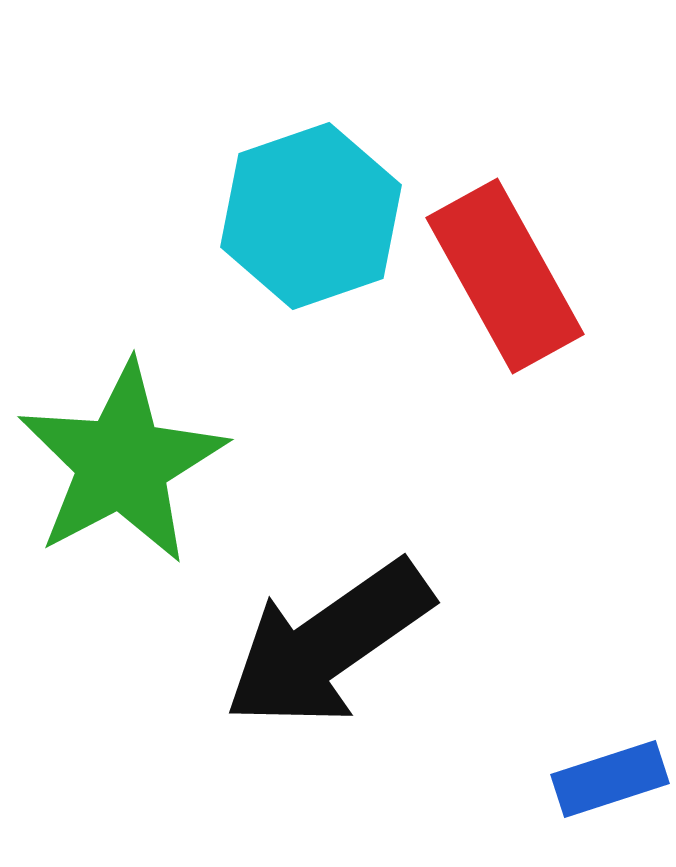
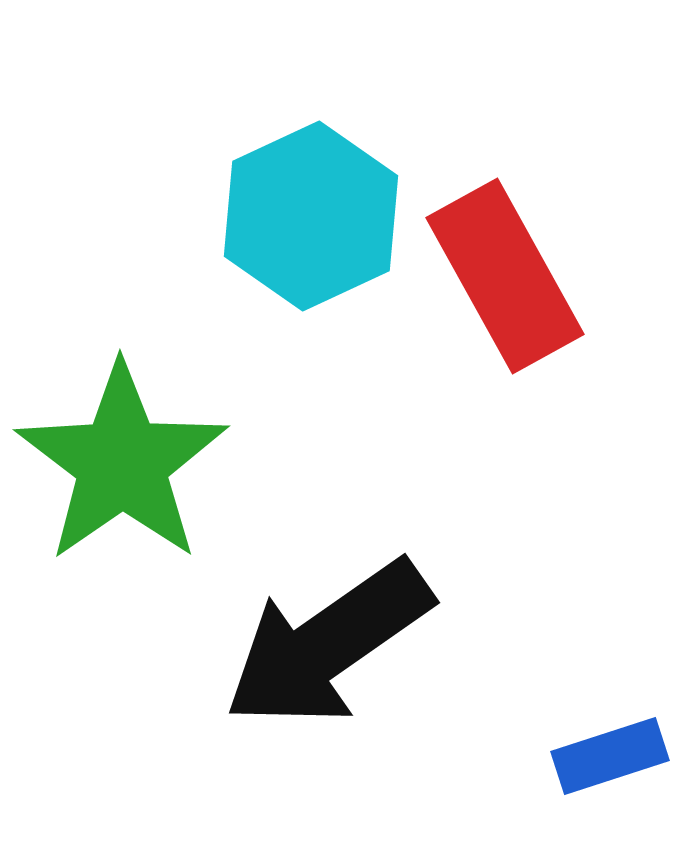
cyan hexagon: rotated 6 degrees counterclockwise
green star: rotated 7 degrees counterclockwise
blue rectangle: moved 23 px up
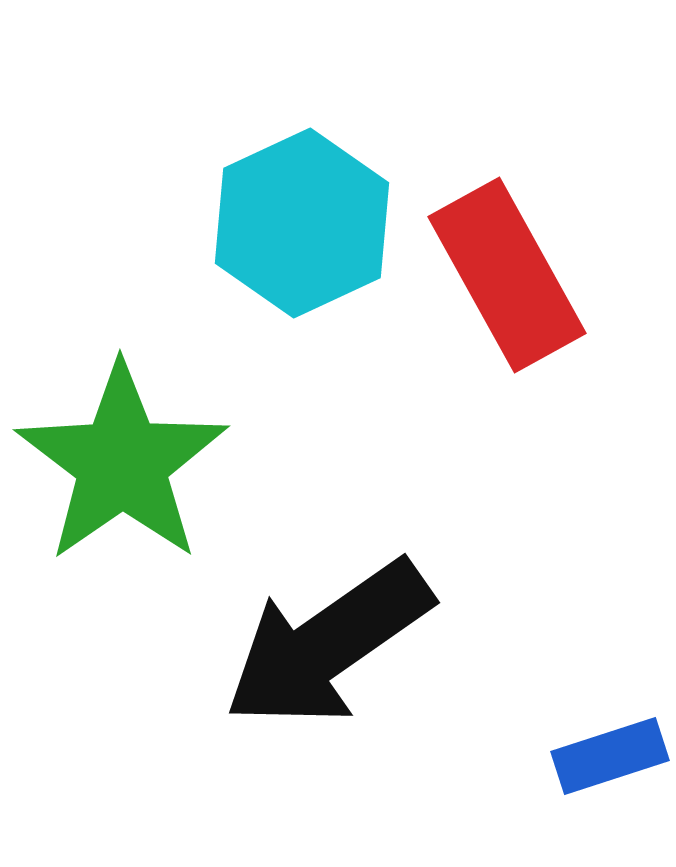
cyan hexagon: moved 9 px left, 7 px down
red rectangle: moved 2 px right, 1 px up
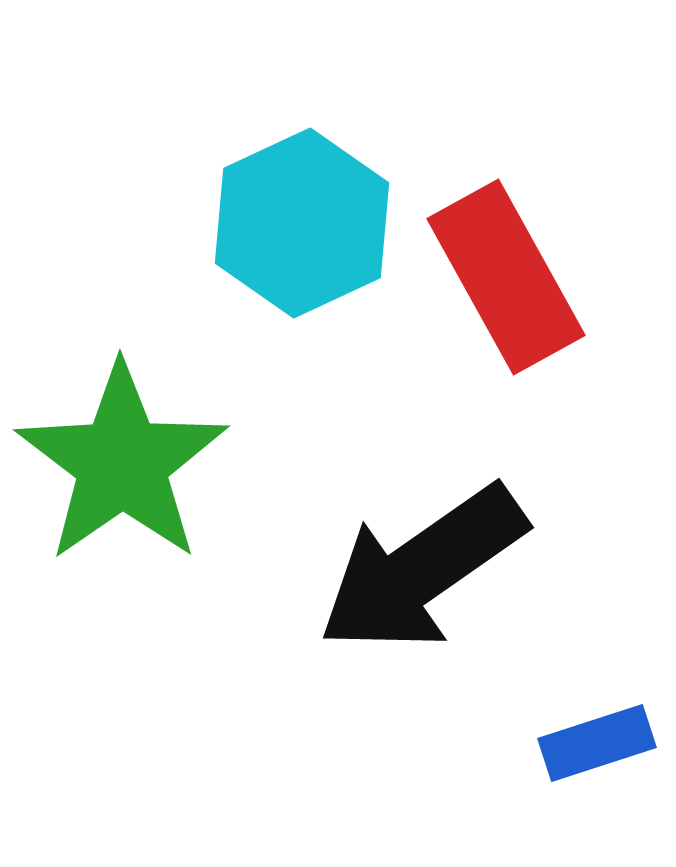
red rectangle: moved 1 px left, 2 px down
black arrow: moved 94 px right, 75 px up
blue rectangle: moved 13 px left, 13 px up
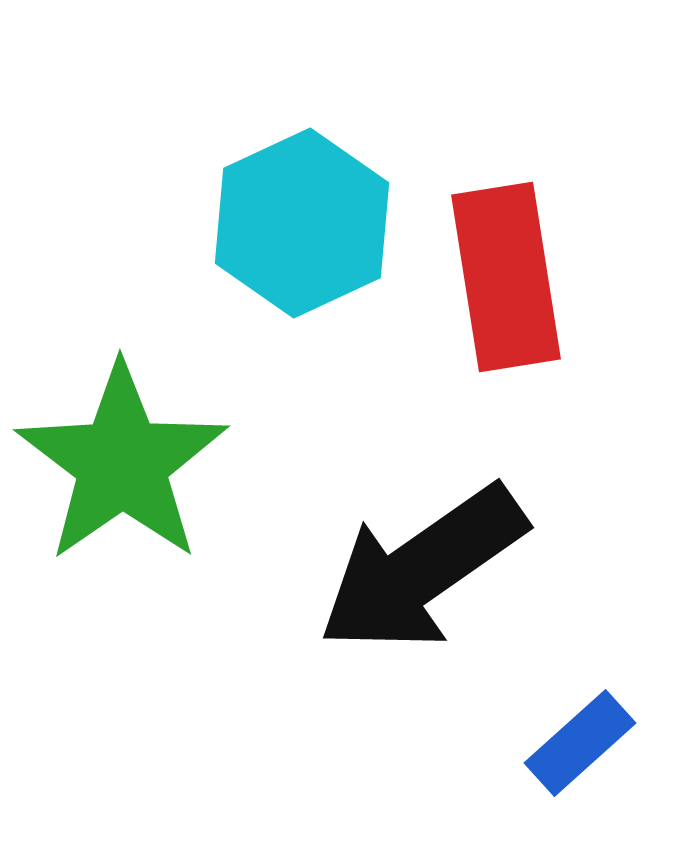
red rectangle: rotated 20 degrees clockwise
blue rectangle: moved 17 px left; rotated 24 degrees counterclockwise
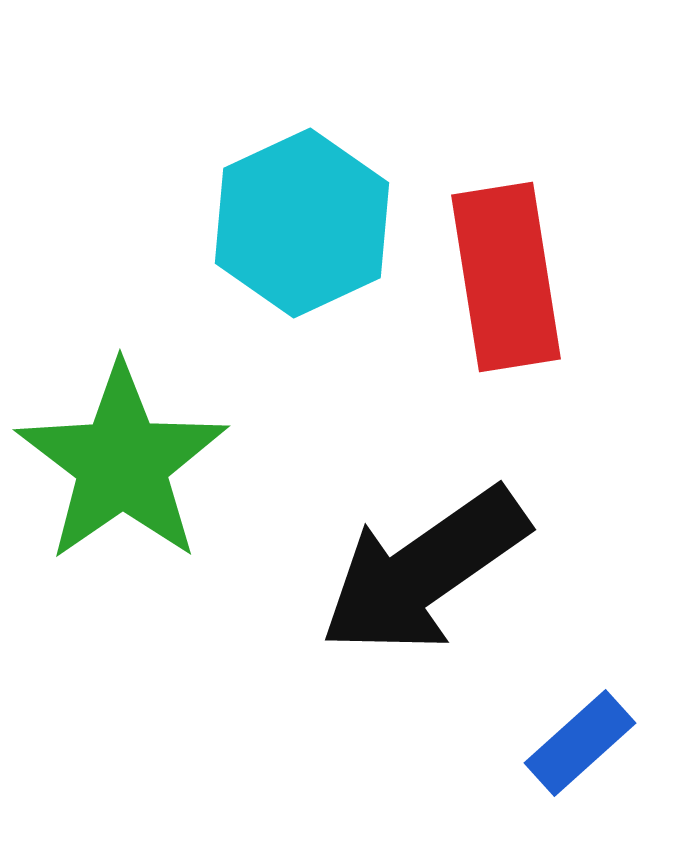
black arrow: moved 2 px right, 2 px down
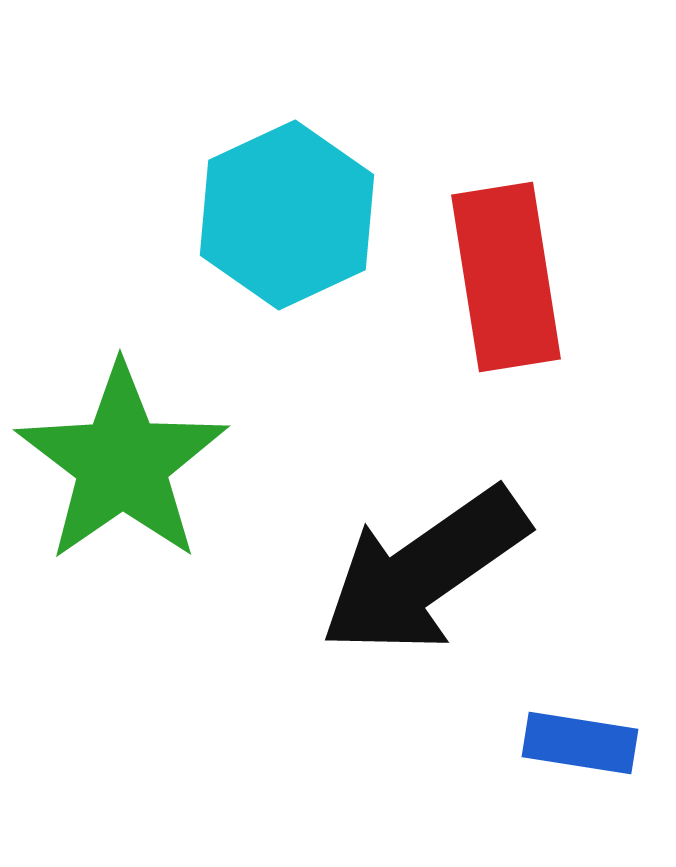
cyan hexagon: moved 15 px left, 8 px up
blue rectangle: rotated 51 degrees clockwise
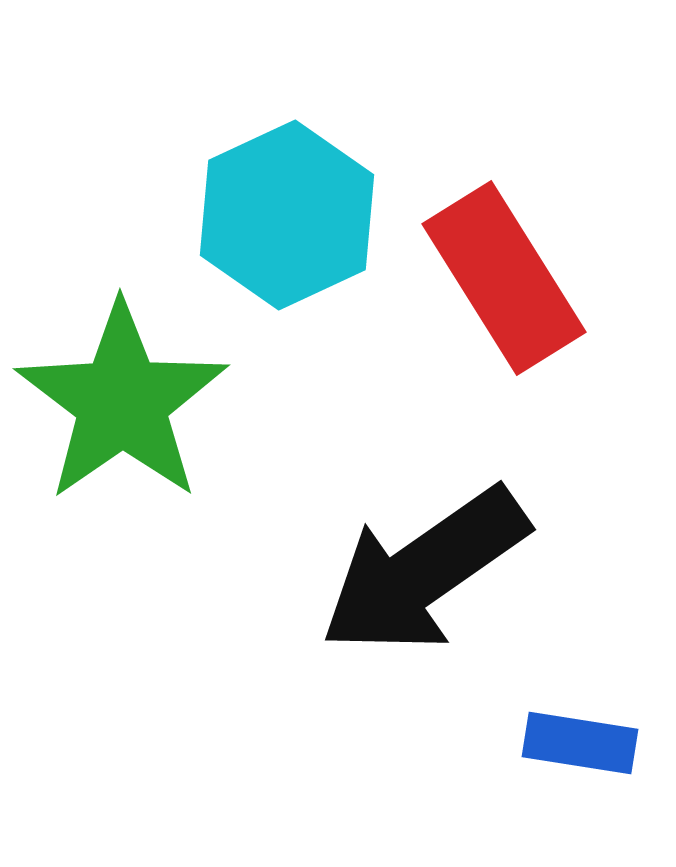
red rectangle: moved 2 px left, 1 px down; rotated 23 degrees counterclockwise
green star: moved 61 px up
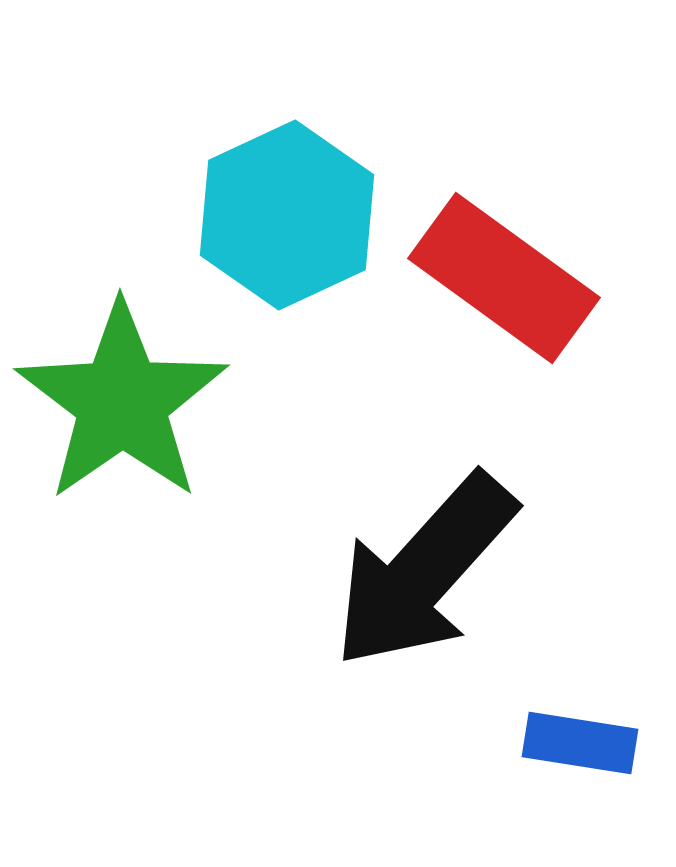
red rectangle: rotated 22 degrees counterclockwise
black arrow: rotated 13 degrees counterclockwise
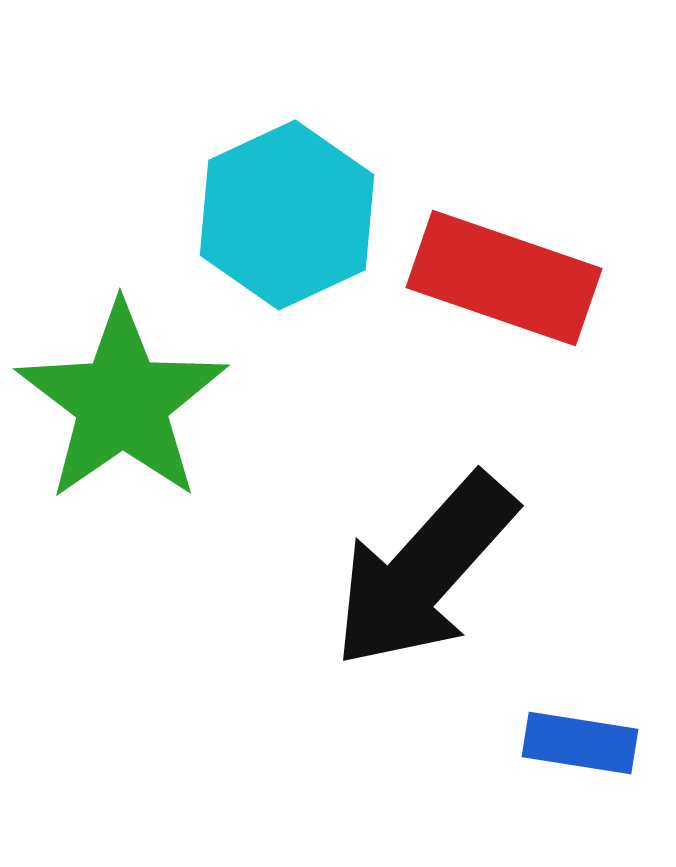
red rectangle: rotated 17 degrees counterclockwise
